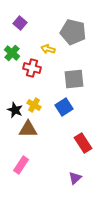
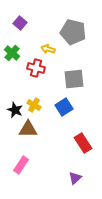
red cross: moved 4 px right
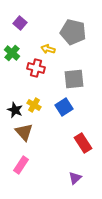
brown triangle: moved 4 px left, 3 px down; rotated 48 degrees clockwise
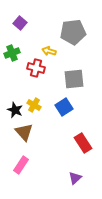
gray pentagon: rotated 20 degrees counterclockwise
yellow arrow: moved 1 px right, 2 px down
green cross: rotated 28 degrees clockwise
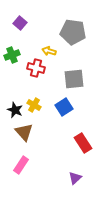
gray pentagon: rotated 15 degrees clockwise
green cross: moved 2 px down
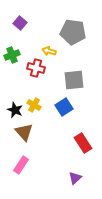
gray square: moved 1 px down
